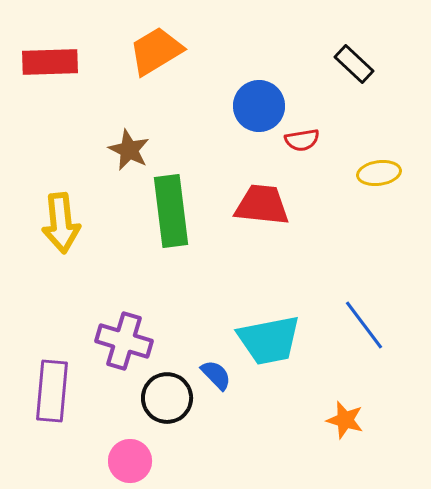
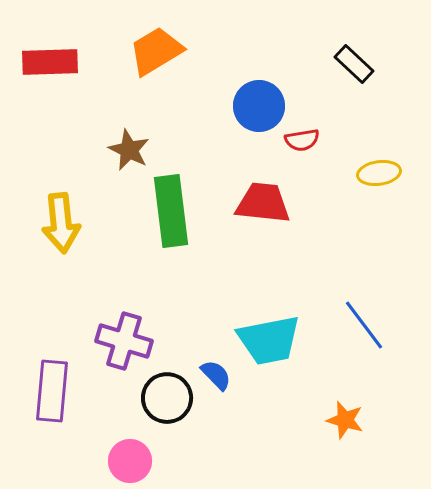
red trapezoid: moved 1 px right, 2 px up
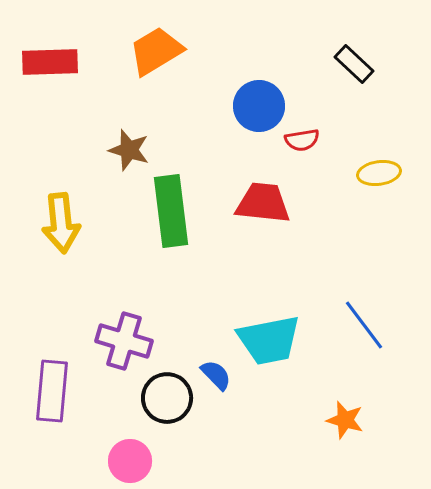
brown star: rotated 9 degrees counterclockwise
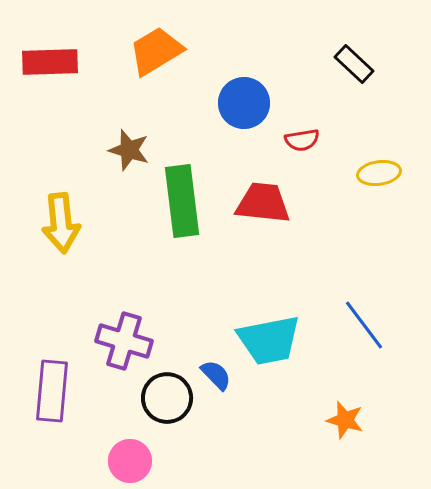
blue circle: moved 15 px left, 3 px up
green rectangle: moved 11 px right, 10 px up
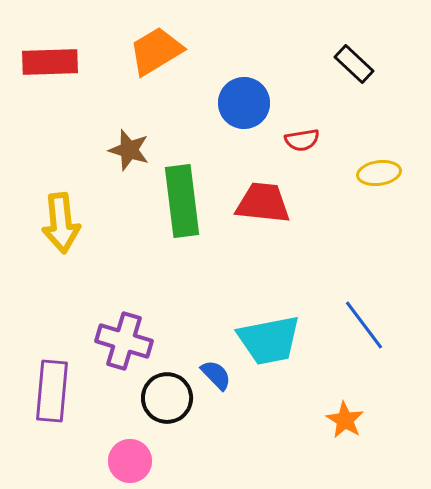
orange star: rotated 15 degrees clockwise
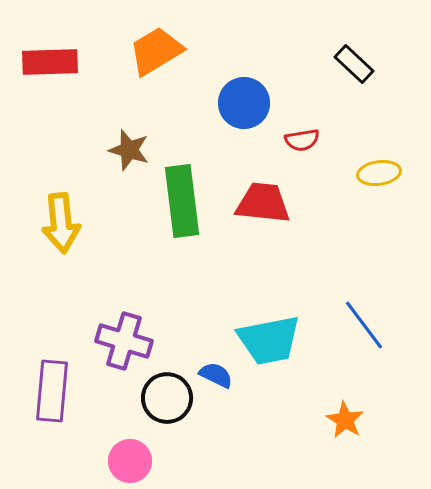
blue semicircle: rotated 20 degrees counterclockwise
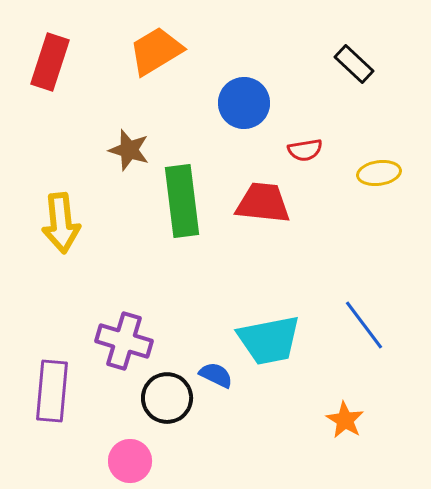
red rectangle: rotated 70 degrees counterclockwise
red semicircle: moved 3 px right, 10 px down
